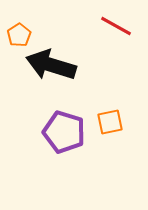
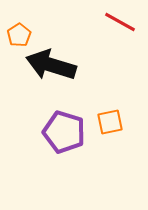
red line: moved 4 px right, 4 px up
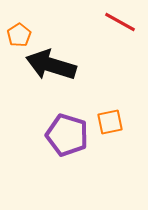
purple pentagon: moved 3 px right, 3 px down
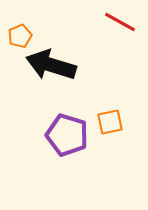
orange pentagon: moved 1 px right, 1 px down; rotated 10 degrees clockwise
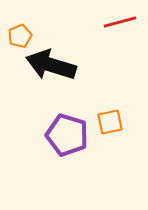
red line: rotated 44 degrees counterclockwise
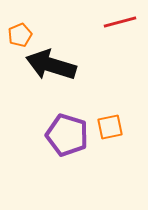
orange pentagon: moved 1 px up
orange square: moved 5 px down
